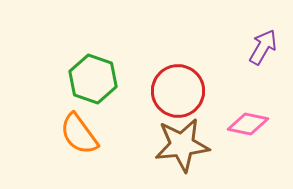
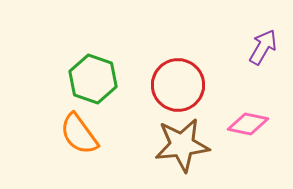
red circle: moved 6 px up
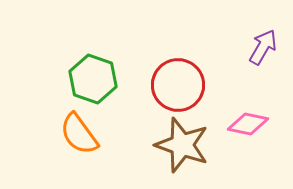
brown star: rotated 26 degrees clockwise
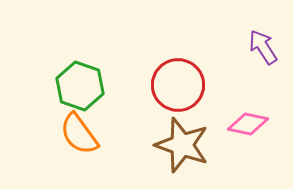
purple arrow: rotated 63 degrees counterclockwise
green hexagon: moved 13 px left, 7 px down
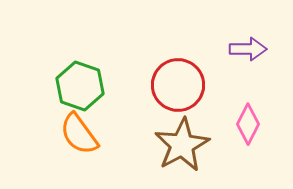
purple arrow: moved 15 px left, 2 px down; rotated 123 degrees clockwise
pink diamond: rotated 75 degrees counterclockwise
brown star: rotated 24 degrees clockwise
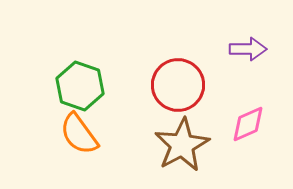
pink diamond: rotated 39 degrees clockwise
